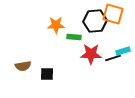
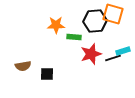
red star: rotated 20 degrees counterclockwise
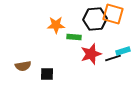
black hexagon: moved 2 px up
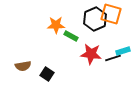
orange square: moved 2 px left
black hexagon: rotated 20 degrees counterclockwise
green rectangle: moved 3 px left, 1 px up; rotated 24 degrees clockwise
red star: rotated 25 degrees clockwise
black square: rotated 32 degrees clockwise
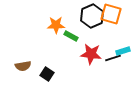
black hexagon: moved 3 px left, 3 px up
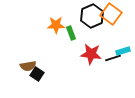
orange square: rotated 20 degrees clockwise
green rectangle: moved 3 px up; rotated 40 degrees clockwise
brown semicircle: moved 5 px right
black square: moved 10 px left
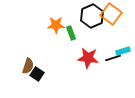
red star: moved 3 px left, 4 px down
brown semicircle: rotated 63 degrees counterclockwise
